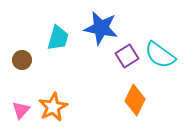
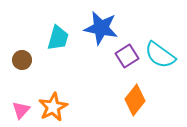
orange diamond: rotated 12 degrees clockwise
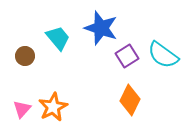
blue star: rotated 8 degrees clockwise
cyan trapezoid: rotated 56 degrees counterclockwise
cyan semicircle: moved 3 px right
brown circle: moved 3 px right, 4 px up
orange diamond: moved 5 px left; rotated 12 degrees counterclockwise
pink triangle: moved 1 px right, 1 px up
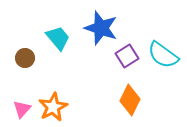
brown circle: moved 2 px down
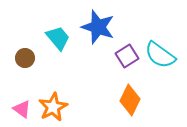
blue star: moved 3 px left, 1 px up
cyan semicircle: moved 3 px left
pink triangle: rotated 36 degrees counterclockwise
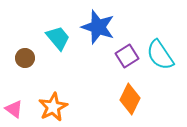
cyan semicircle: rotated 20 degrees clockwise
orange diamond: moved 1 px up
pink triangle: moved 8 px left
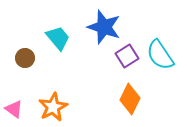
blue star: moved 6 px right
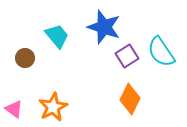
cyan trapezoid: moved 1 px left, 2 px up
cyan semicircle: moved 1 px right, 3 px up
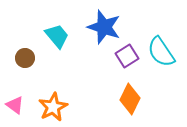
pink triangle: moved 1 px right, 4 px up
